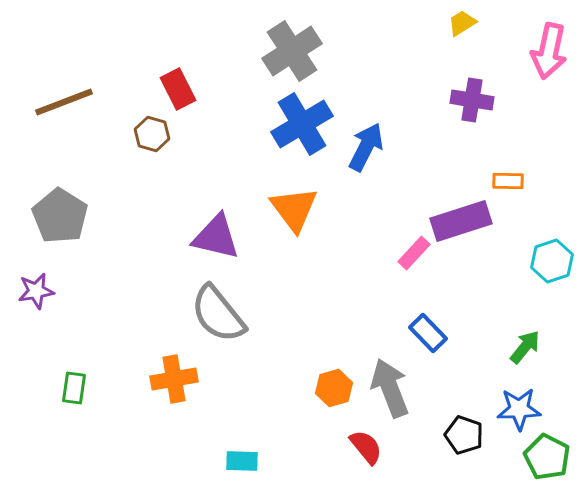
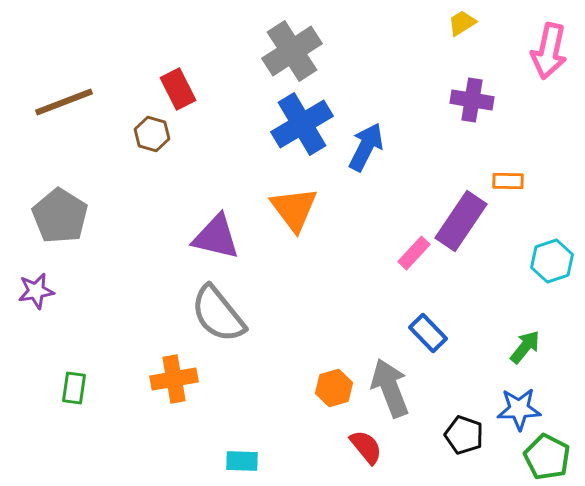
purple rectangle: rotated 38 degrees counterclockwise
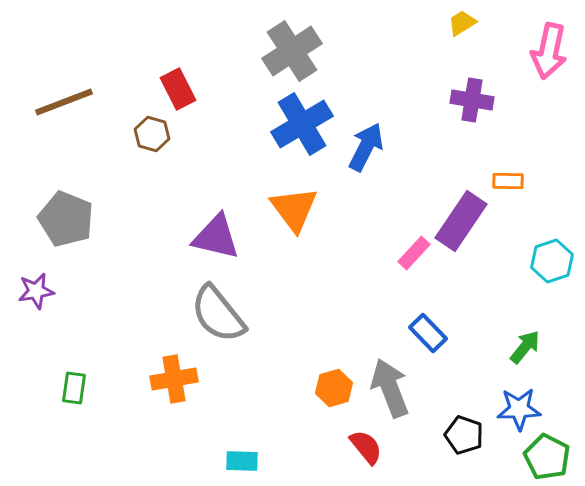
gray pentagon: moved 6 px right, 3 px down; rotated 10 degrees counterclockwise
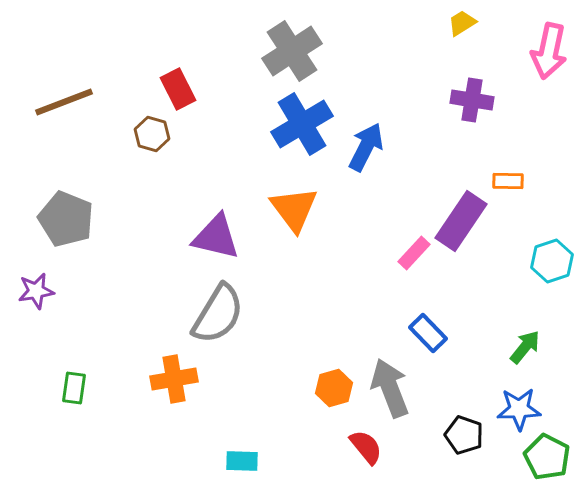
gray semicircle: rotated 110 degrees counterclockwise
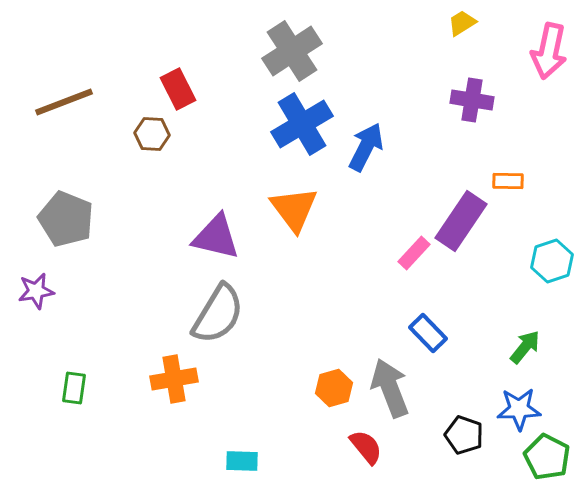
brown hexagon: rotated 12 degrees counterclockwise
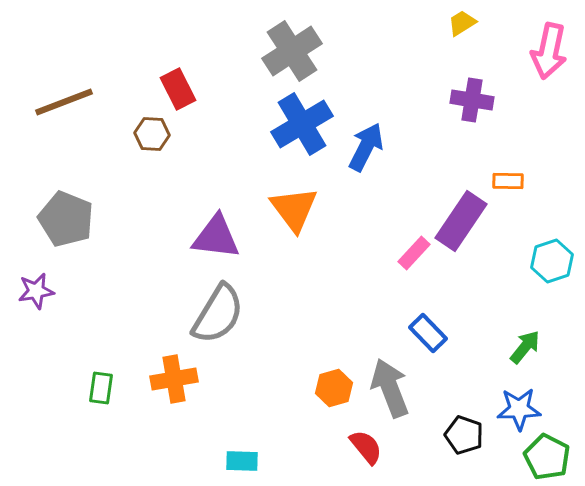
purple triangle: rotated 6 degrees counterclockwise
green rectangle: moved 27 px right
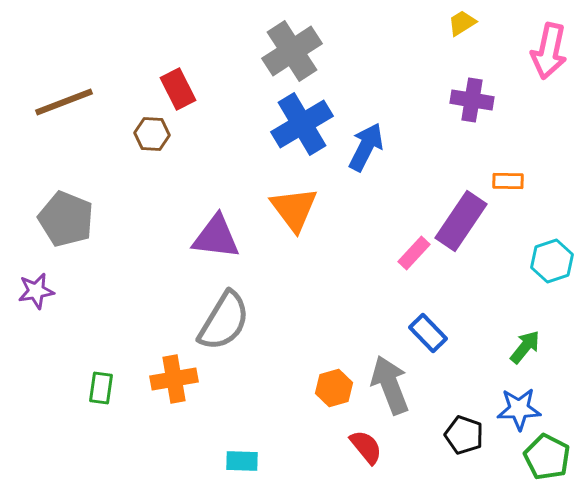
gray semicircle: moved 6 px right, 7 px down
gray arrow: moved 3 px up
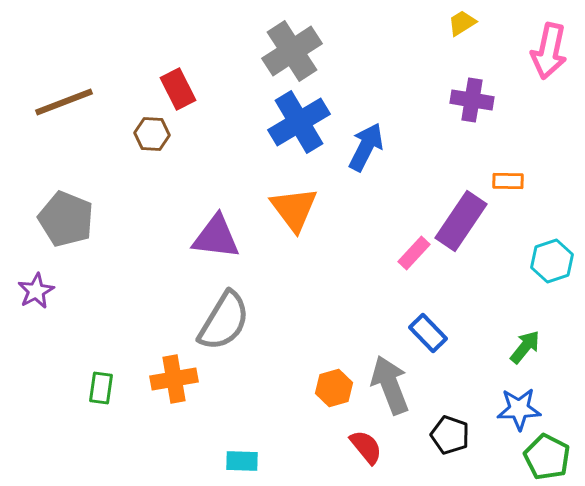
blue cross: moved 3 px left, 2 px up
purple star: rotated 18 degrees counterclockwise
black pentagon: moved 14 px left
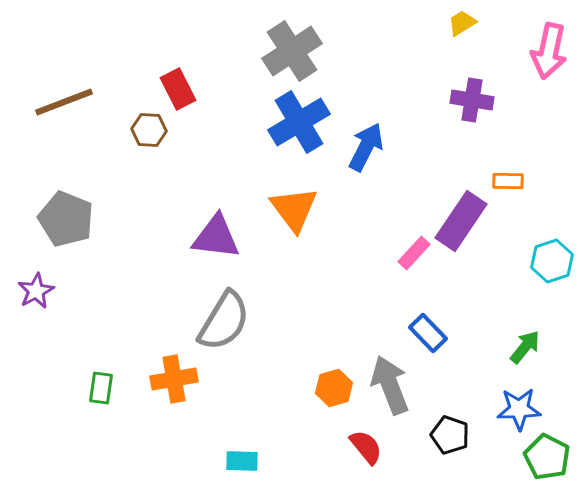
brown hexagon: moved 3 px left, 4 px up
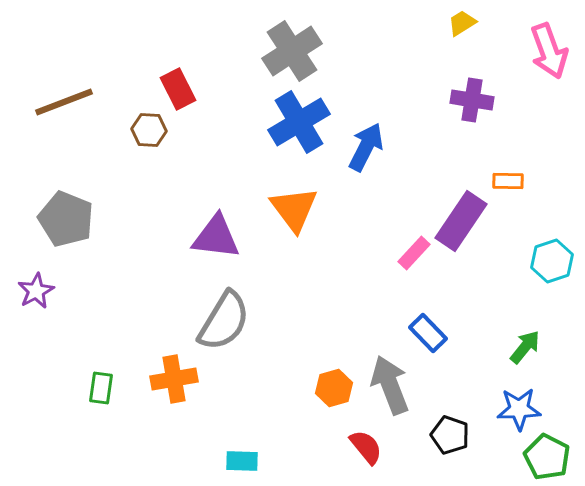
pink arrow: rotated 32 degrees counterclockwise
